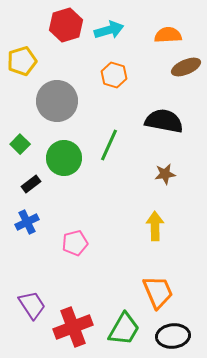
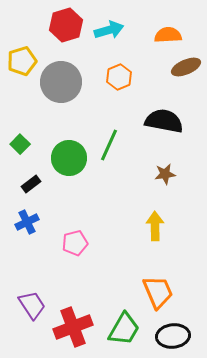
orange hexagon: moved 5 px right, 2 px down; rotated 20 degrees clockwise
gray circle: moved 4 px right, 19 px up
green circle: moved 5 px right
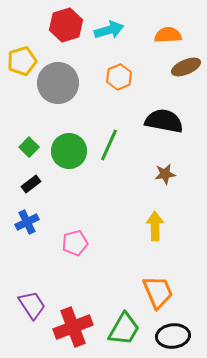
gray circle: moved 3 px left, 1 px down
green square: moved 9 px right, 3 px down
green circle: moved 7 px up
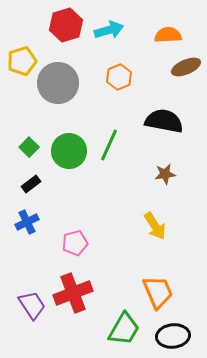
yellow arrow: rotated 148 degrees clockwise
red cross: moved 34 px up
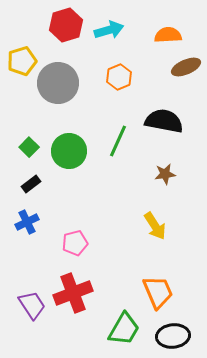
green line: moved 9 px right, 4 px up
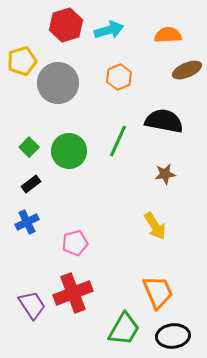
brown ellipse: moved 1 px right, 3 px down
